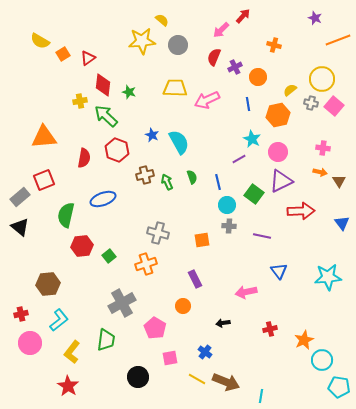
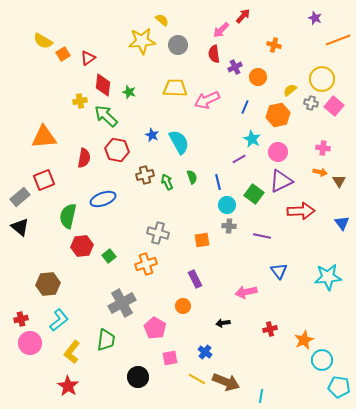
yellow semicircle at (40, 41): moved 3 px right
red semicircle at (214, 57): moved 3 px up; rotated 30 degrees counterclockwise
blue line at (248, 104): moved 3 px left, 3 px down; rotated 32 degrees clockwise
red hexagon at (117, 150): rotated 10 degrees counterclockwise
green semicircle at (66, 215): moved 2 px right, 1 px down
red cross at (21, 314): moved 5 px down
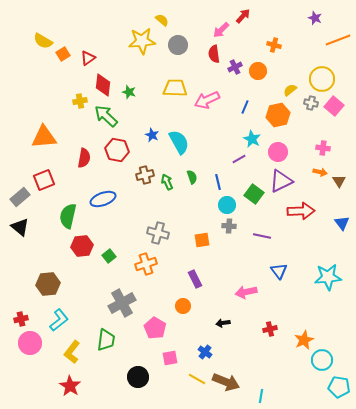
orange circle at (258, 77): moved 6 px up
red star at (68, 386): moved 2 px right
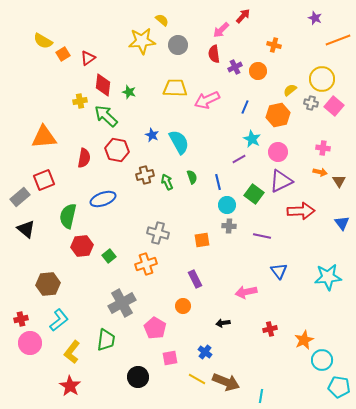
black triangle at (20, 227): moved 6 px right, 2 px down
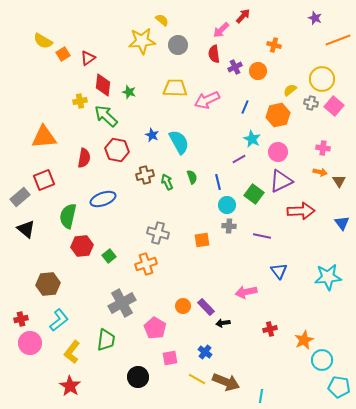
purple rectangle at (195, 279): moved 11 px right, 28 px down; rotated 18 degrees counterclockwise
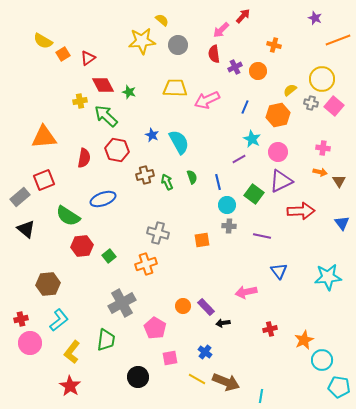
red diamond at (103, 85): rotated 35 degrees counterclockwise
green semicircle at (68, 216): rotated 70 degrees counterclockwise
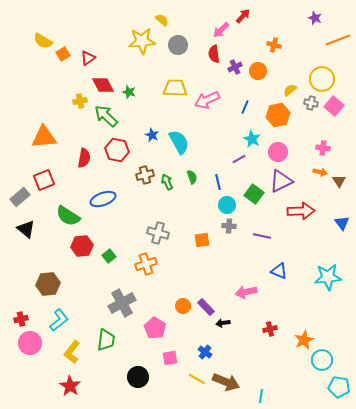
blue triangle at (279, 271): rotated 30 degrees counterclockwise
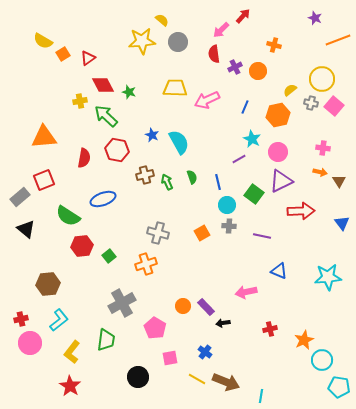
gray circle at (178, 45): moved 3 px up
orange square at (202, 240): moved 7 px up; rotated 21 degrees counterclockwise
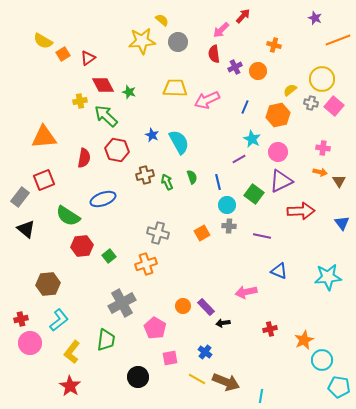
gray rectangle at (20, 197): rotated 12 degrees counterclockwise
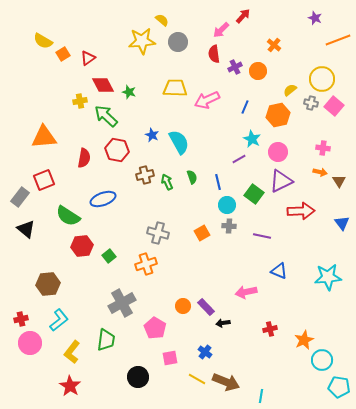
orange cross at (274, 45): rotated 24 degrees clockwise
